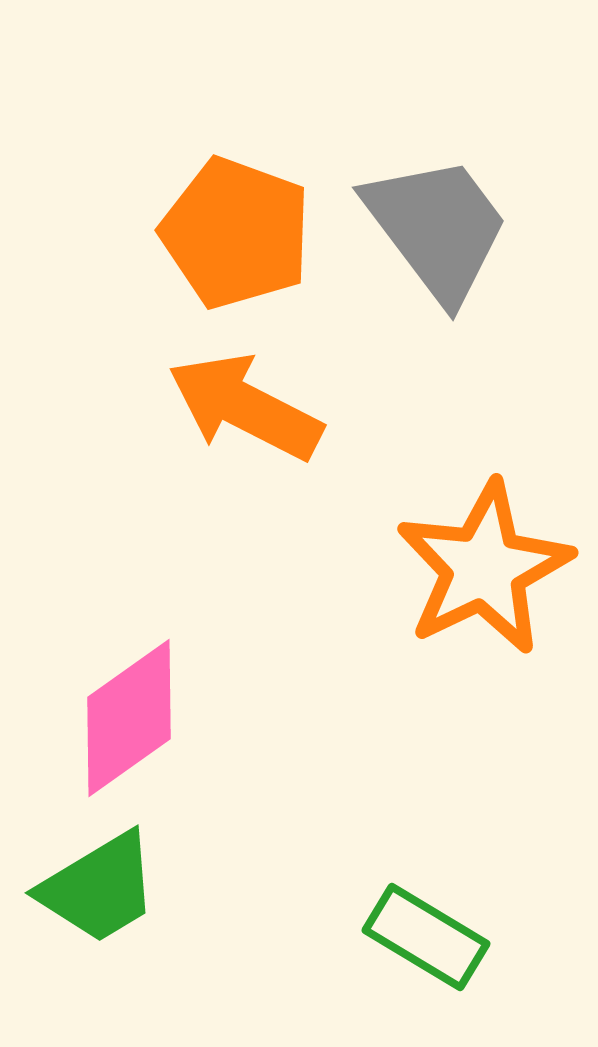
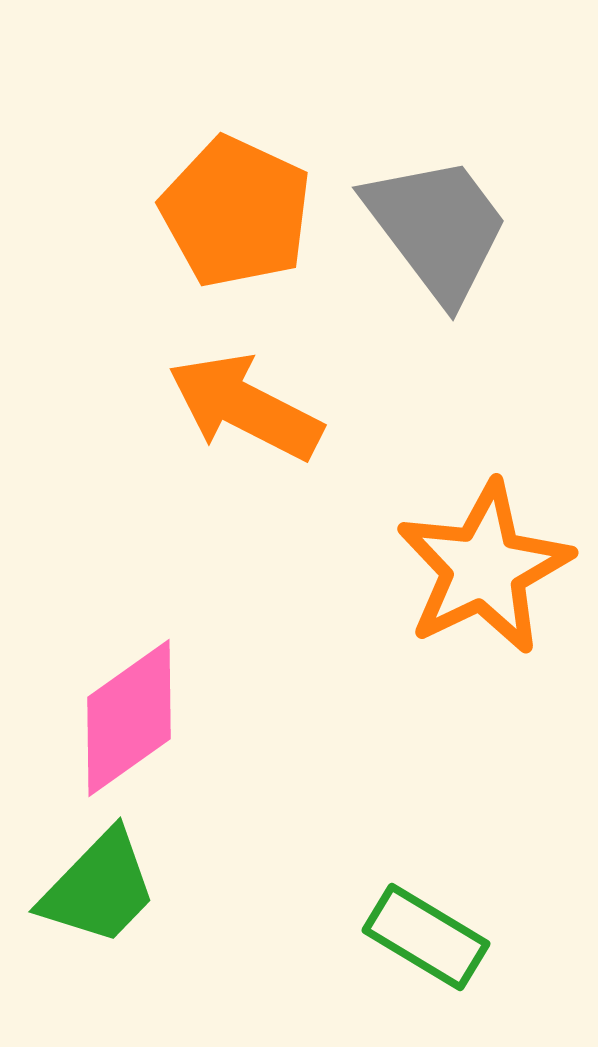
orange pentagon: moved 21 px up; rotated 5 degrees clockwise
green trapezoid: rotated 15 degrees counterclockwise
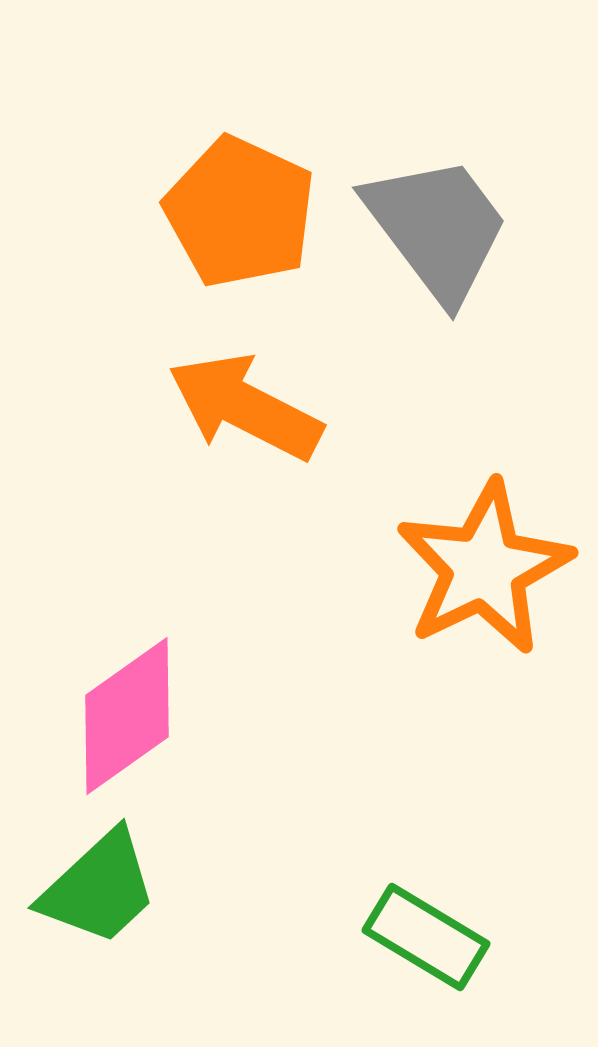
orange pentagon: moved 4 px right
pink diamond: moved 2 px left, 2 px up
green trapezoid: rotated 3 degrees clockwise
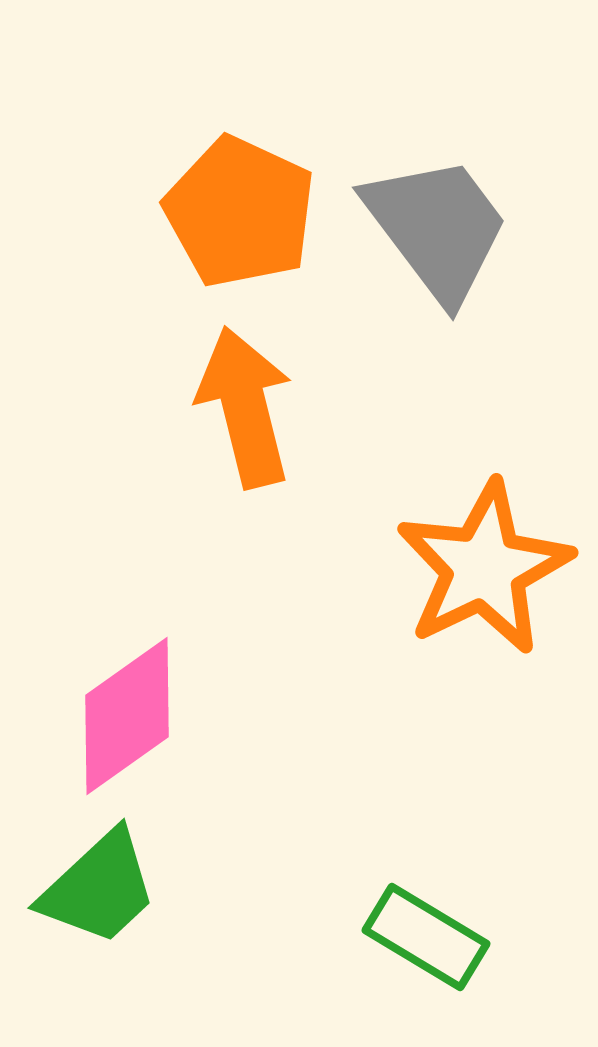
orange arrow: rotated 49 degrees clockwise
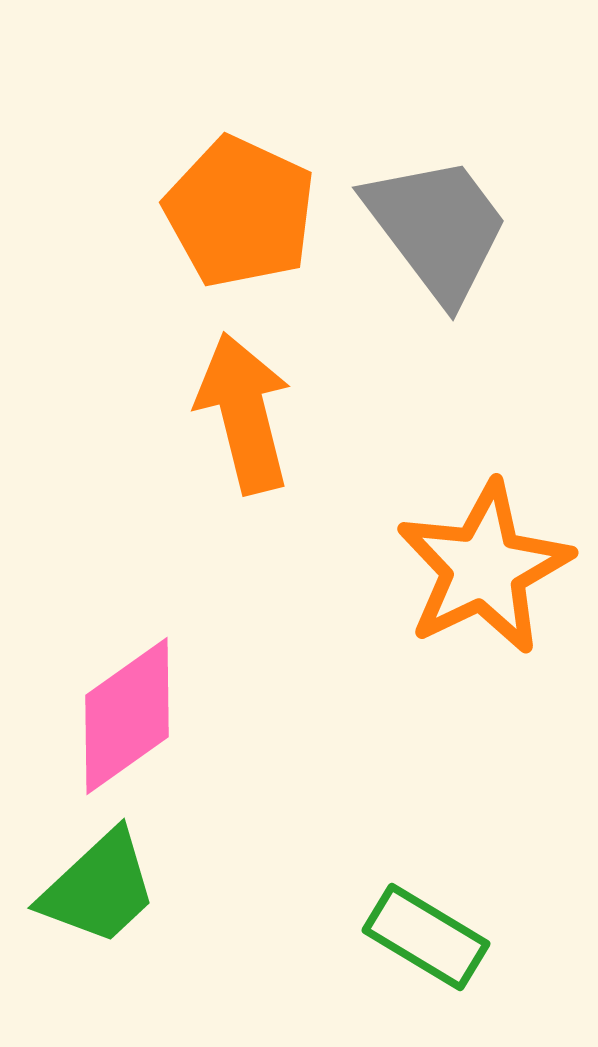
orange arrow: moved 1 px left, 6 px down
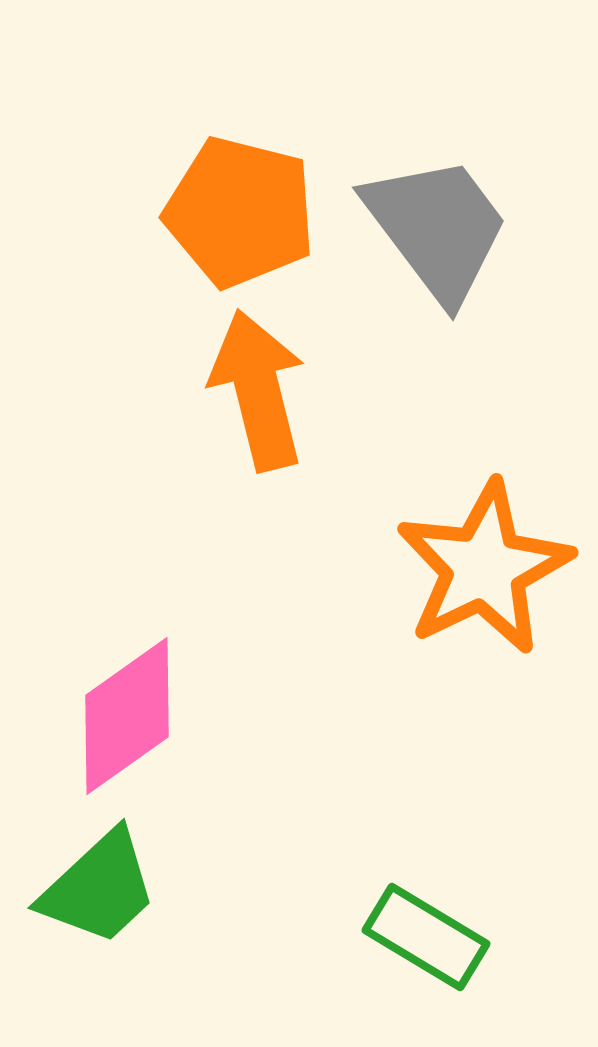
orange pentagon: rotated 11 degrees counterclockwise
orange arrow: moved 14 px right, 23 px up
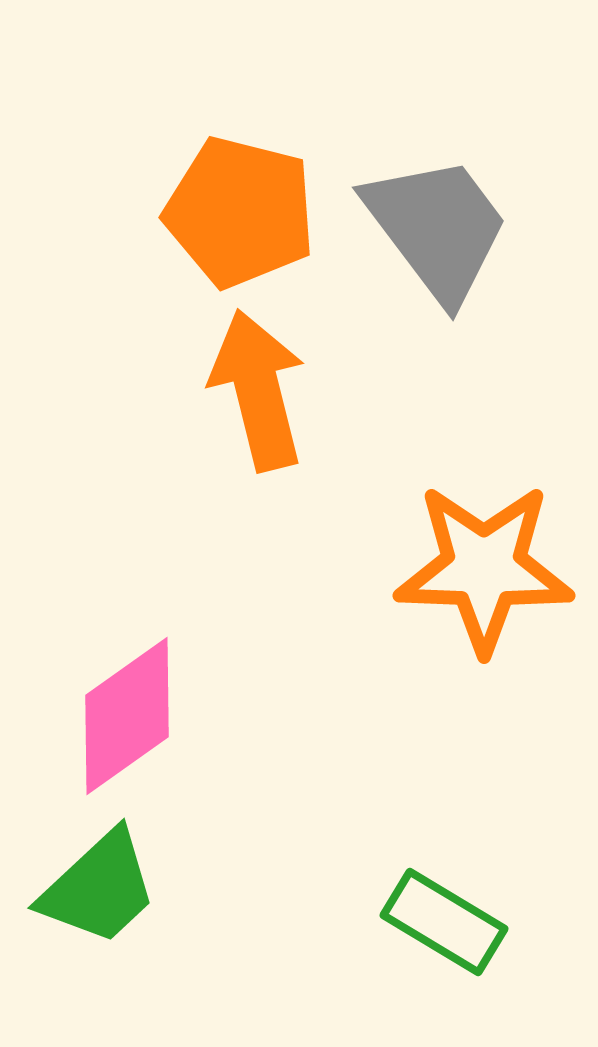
orange star: rotated 28 degrees clockwise
green rectangle: moved 18 px right, 15 px up
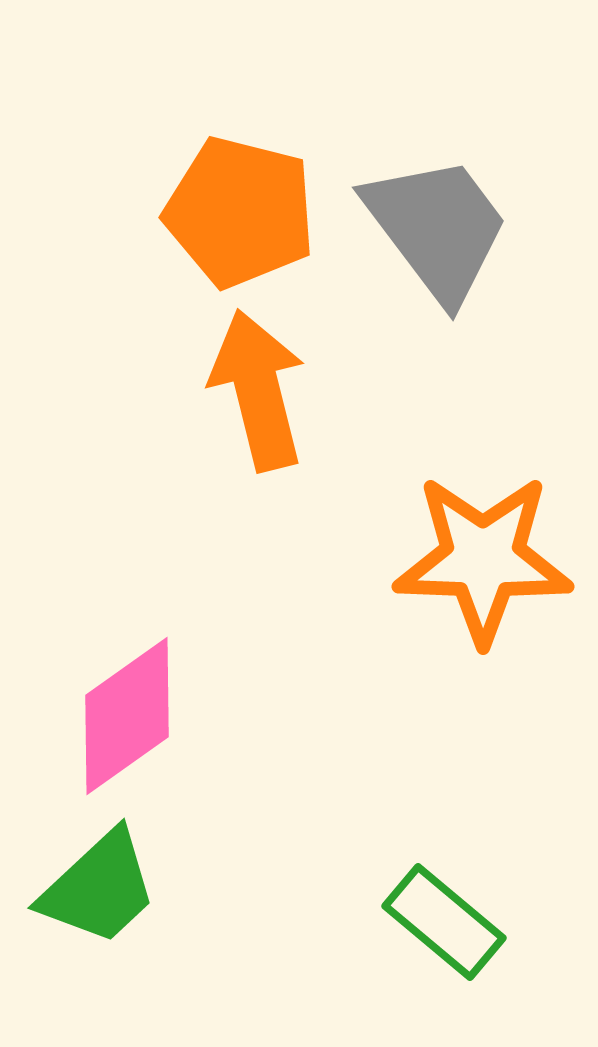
orange star: moved 1 px left, 9 px up
green rectangle: rotated 9 degrees clockwise
